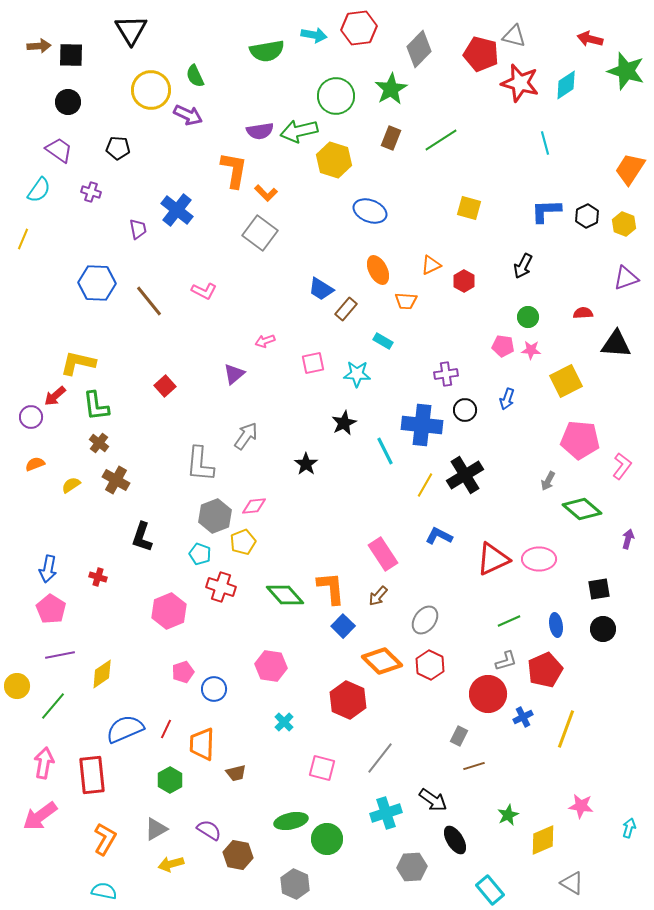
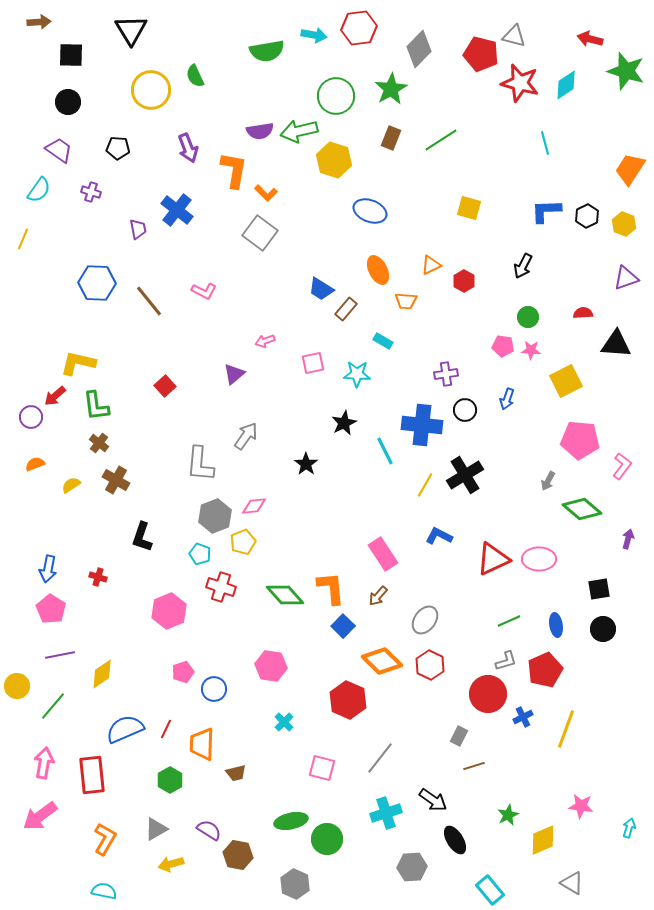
brown arrow at (39, 46): moved 24 px up
purple arrow at (188, 115): moved 33 px down; rotated 44 degrees clockwise
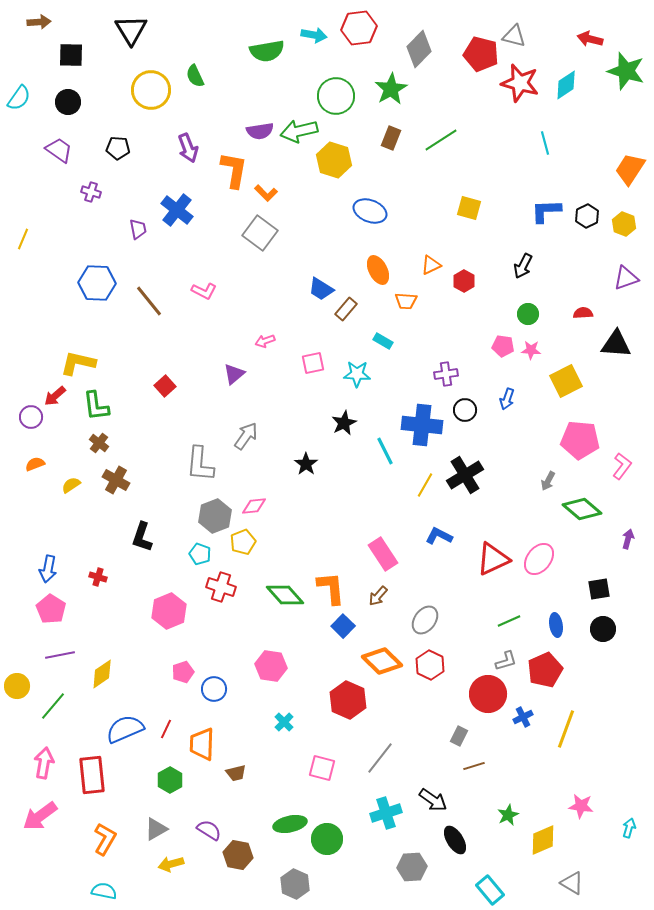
cyan semicircle at (39, 190): moved 20 px left, 92 px up
green circle at (528, 317): moved 3 px up
pink ellipse at (539, 559): rotated 52 degrees counterclockwise
green ellipse at (291, 821): moved 1 px left, 3 px down
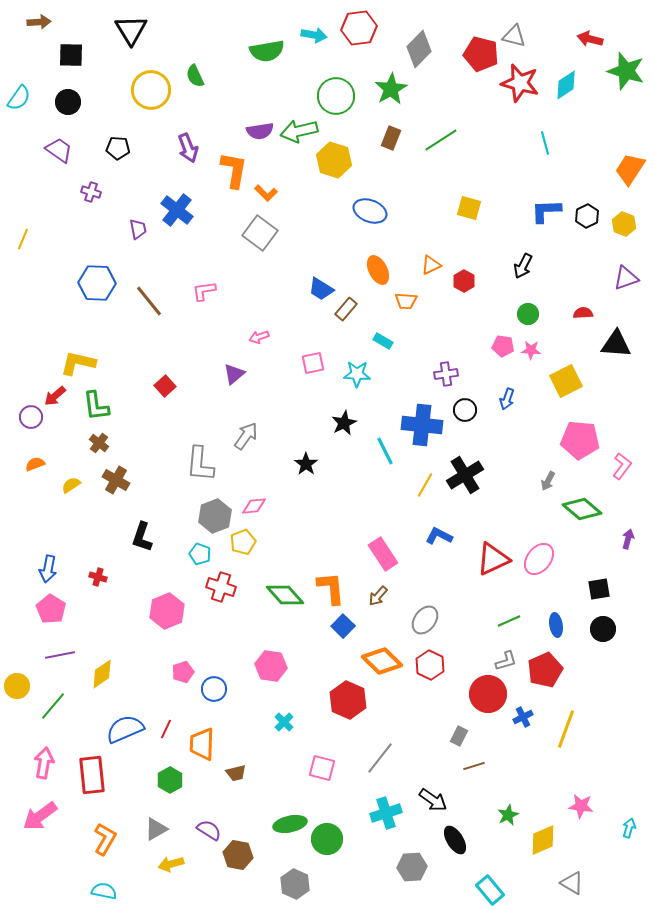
pink L-shape at (204, 291): rotated 145 degrees clockwise
pink arrow at (265, 341): moved 6 px left, 4 px up
pink hexagon at (169, 611): moved 2 px left
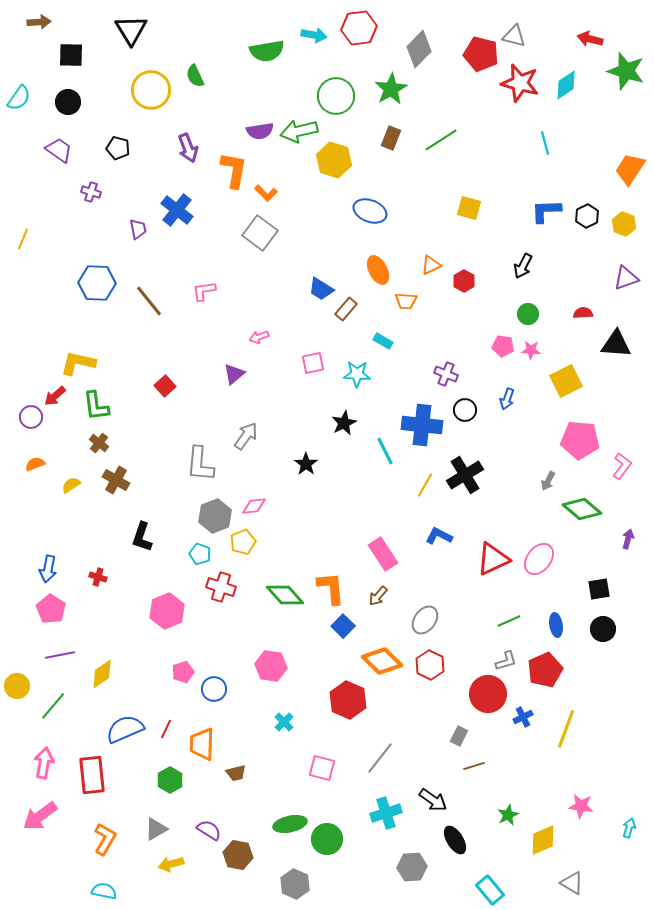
black pentagon at (118, 148): rotated 10 degrees clockwise
purple cross at (446, 374): rotated 30 degrees clockwise
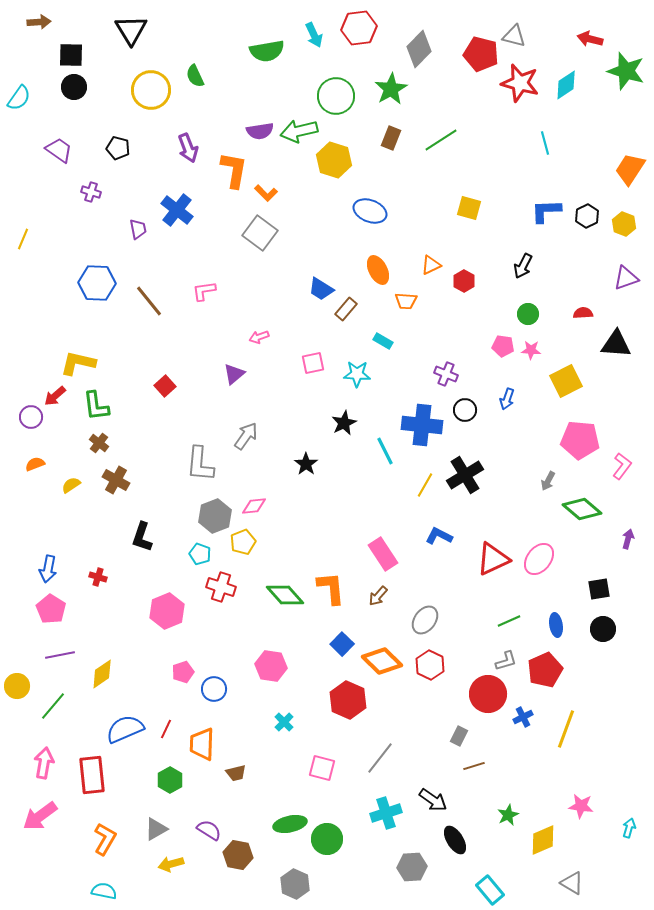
cyan arrow at (314, 35): rotated 55 degrees clockwise
black circle at (68, 102): moved 6 px right, 15 px up
blue square at (343, 626): moved 1 px left, 18 px down
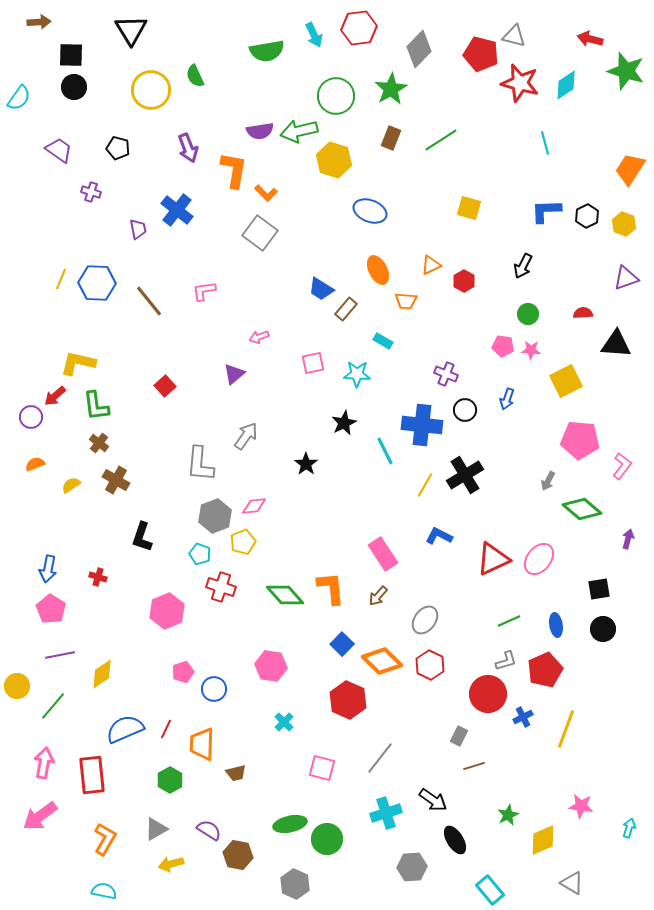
yellow line at (23, 239): moved 38 px right, 40 px down
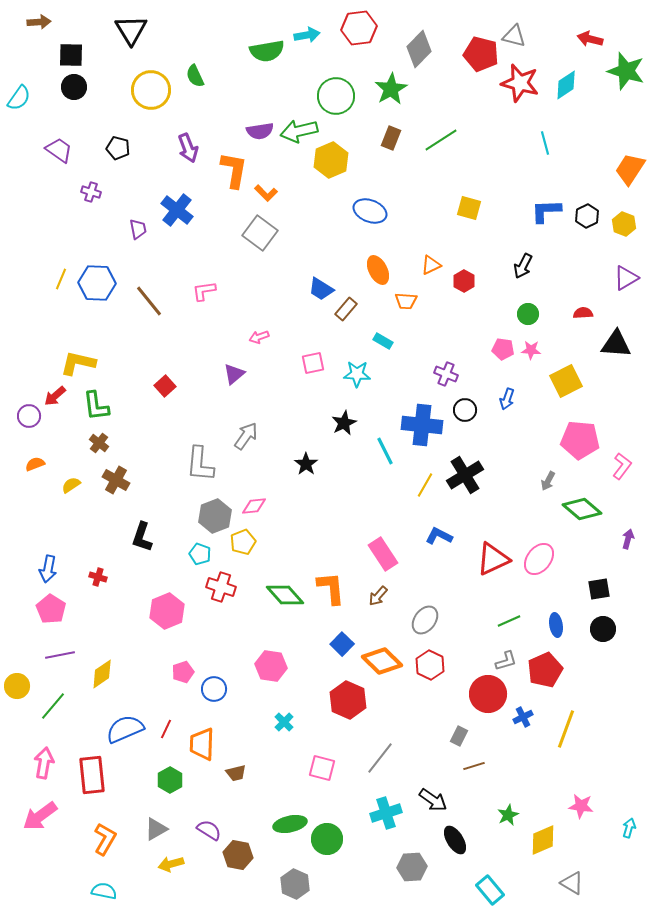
cyan arrow at (314, 35): moved 7 px left; rotated 75 degrees counterclockwise
yellow hexagon at (334, 160): moved 3 px left; rotated 20 degrees clockwise
purple triangle at (626, 278): rotated 12 degrees counterclockwise
pink pentagon at (503, 346): moved 3 px down
purple circle at (31, 417): moved 2 px left, 1 px up
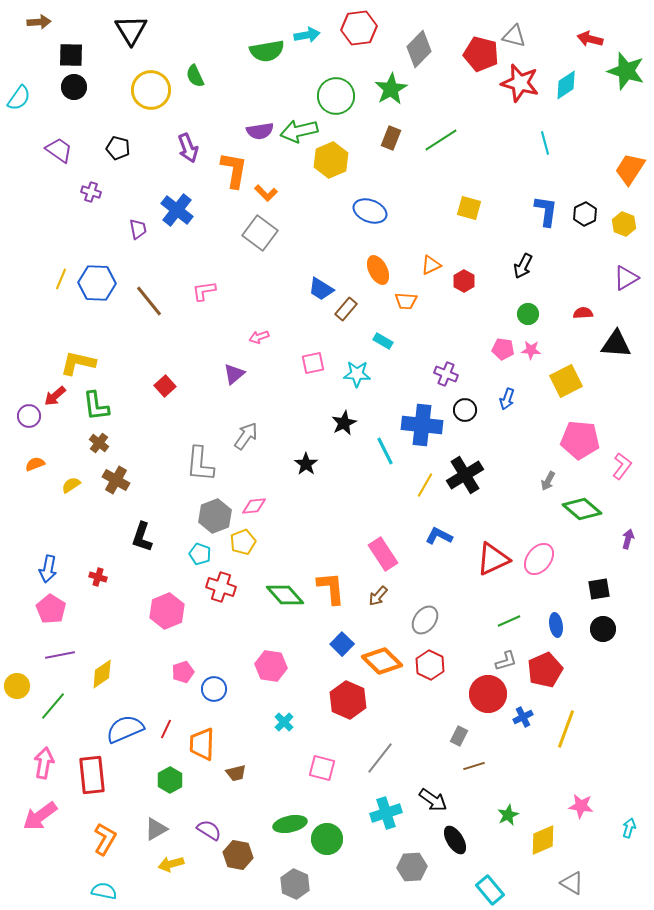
blue L-shape at (546, 211): rotated 100 degrees clockwise
black hexagon at (587, 216): moved 2 px left, 2 px up
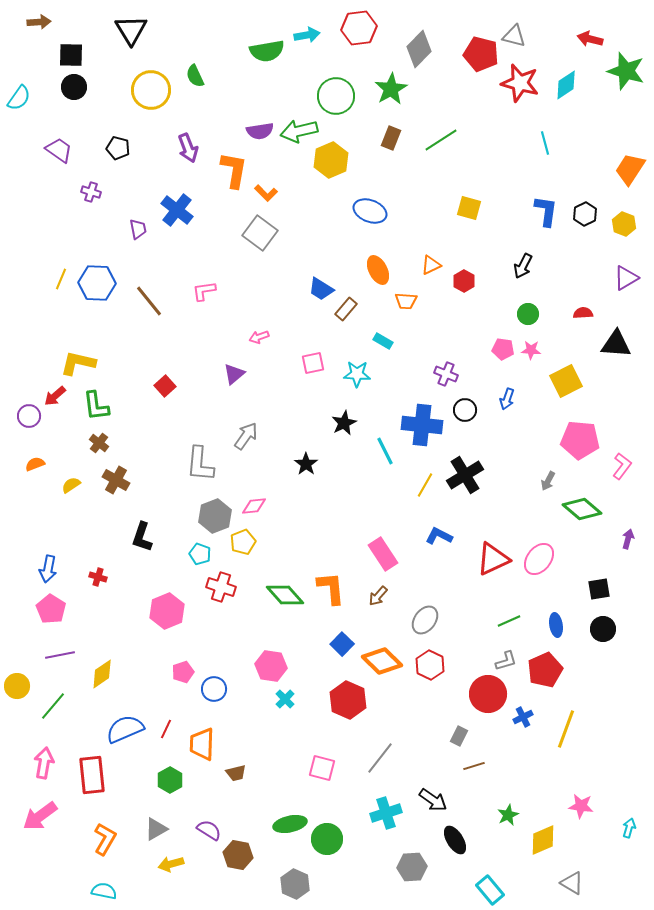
cyan cross at (284, 722): moved 1 px right, 23 px up
